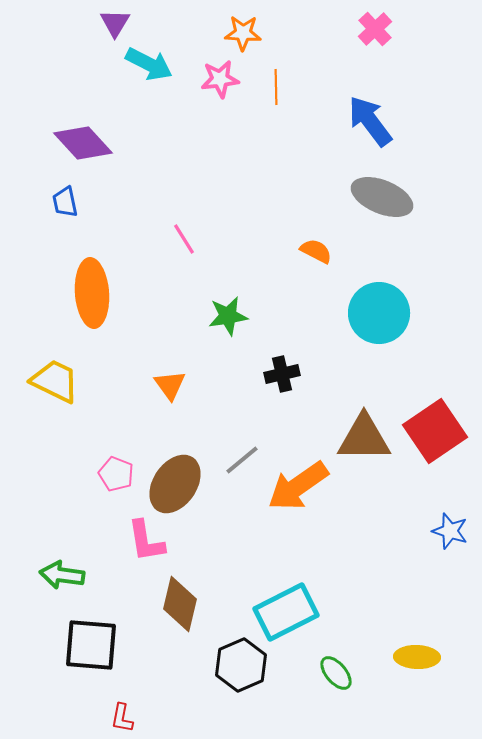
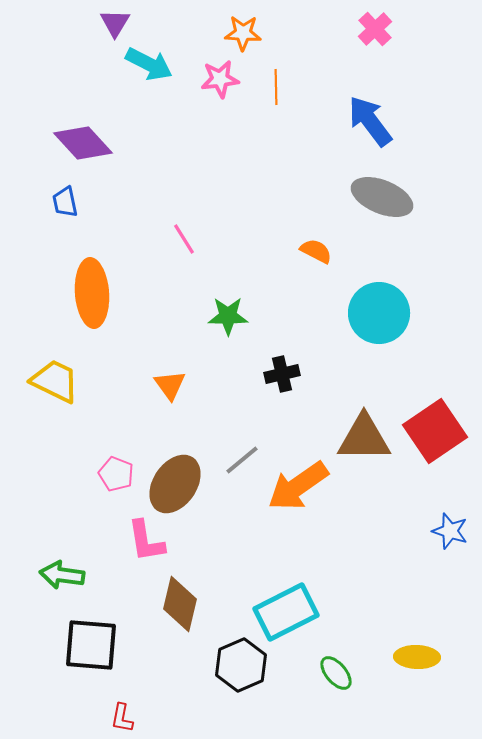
green star: rotated 9 degrees clockwise
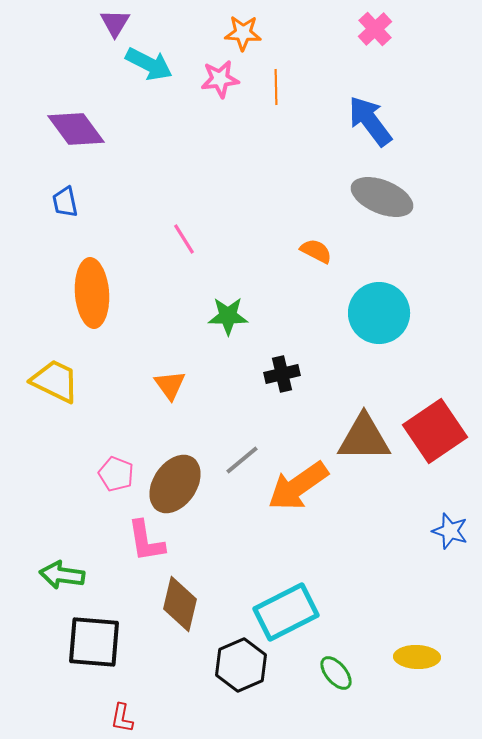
purple diamond: moved 7 px left, 14 px up; rotated 6 degrees clockwise
black square: moved 3 px right, 3 px up
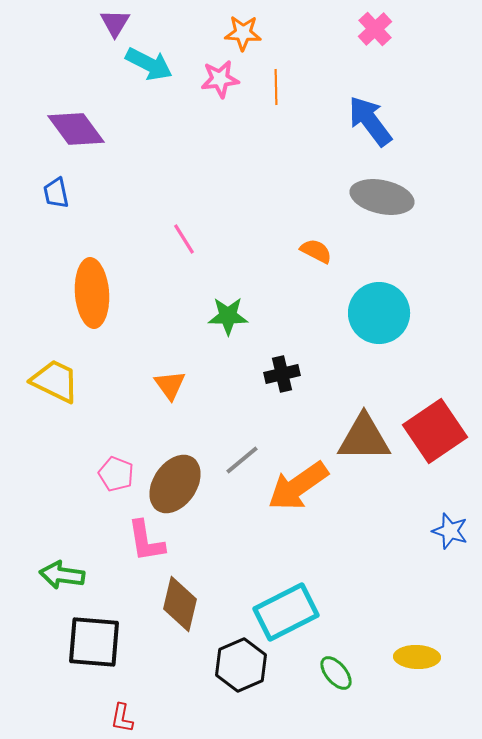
gray ellipse: rotated 10 degrees counterclockwise
blue trapezoid: moved 9 px left, 9 px up
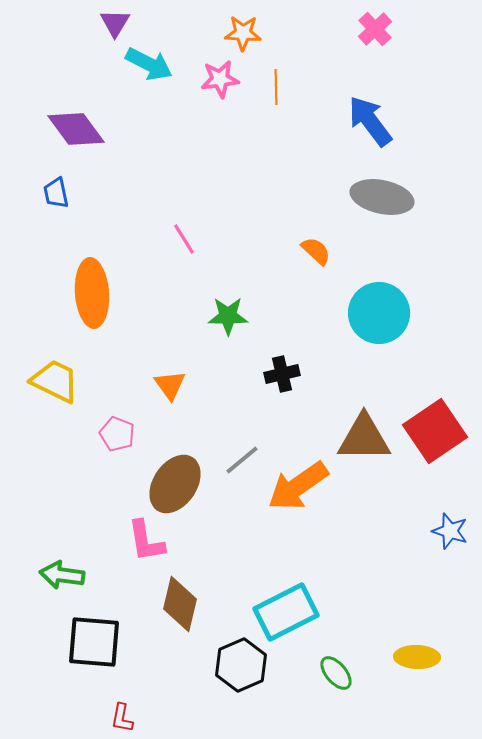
orange semicircle: rotated 16 degrees clockwise
pink pentagon: moved 1 px right, 40 px up
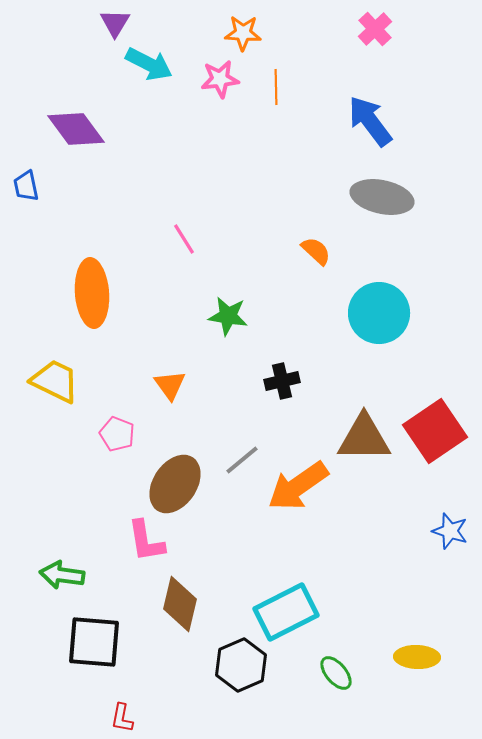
blue trapezoid: moved 30 px left, 7 px up
green star: rotated 9 degrees clockwise
black cross: moved 7 px down
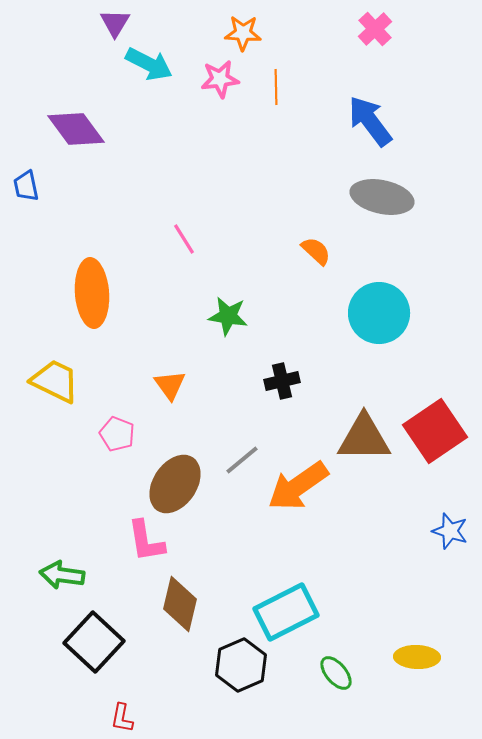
black square: rotated 38 degrees clockwise
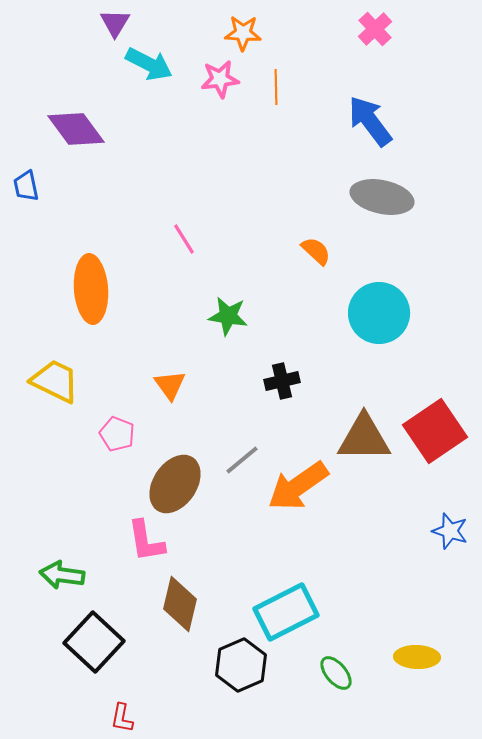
orange ellipse: moved 1 px left, 4 px up
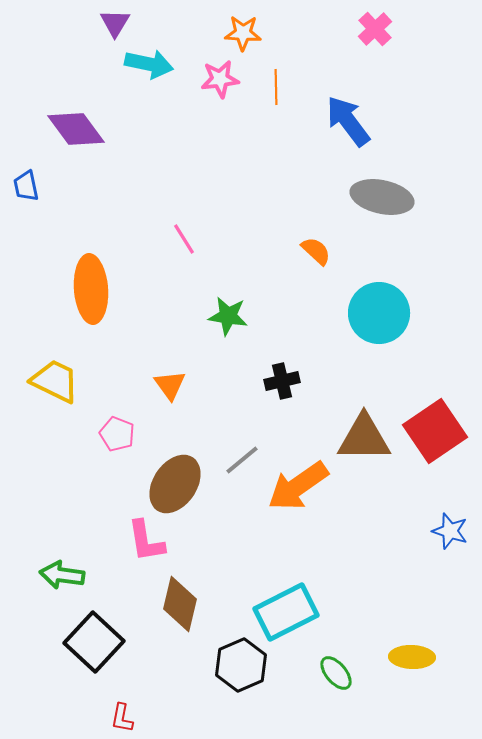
cyan arrow: rotated 15 degrees counterclockwise
blue arrow: moved 22 px left
yellow ellipse: moved 5 px left
